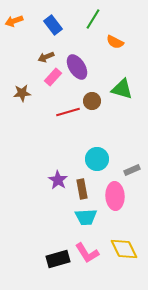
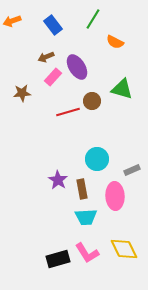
orange arrow: moved 2 px left
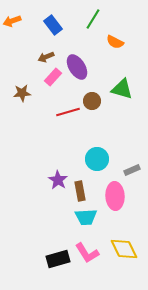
brown rectangle: moved 2 px left, 2 px down
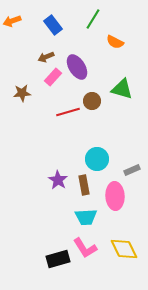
brown rectangle: moved 4 px right, 6 px up
pink L-shape: moved 2 px left, 5 px up
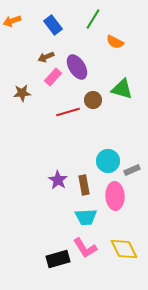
brown circle: moved 1 px right, 1 px up
cyan circle: moved 11 px right, 2 px down
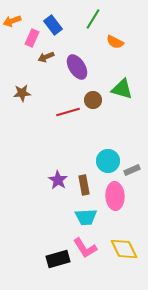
pink rectangle: moved 21 px left, 39 px up; rotated 18 degrees counterclockwise
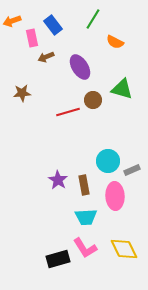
pink rectangle: rotated 36 degrees counterclockwise
purple ellipse: moved 3 px right
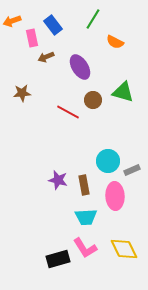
green triangle: moved 1 px right, 3 px down
red line: rotated 45 degrees clockwise
purple star: rotated 18 degrees counterclockwise
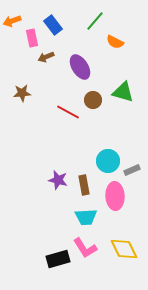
green line: moved 2 px right, 2 px down; rotated 10 degrees clockwise
